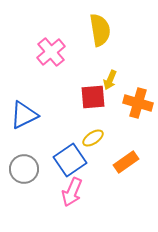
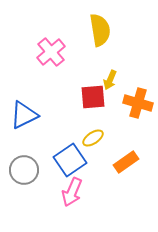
gray circle: moved 1 px down
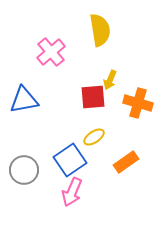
blue triangle: moved 15 px up; rotated 16 degrees clockwise
yellow ellipse: moved 1 px right, 1 px up
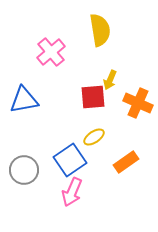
orange cross: rotated 8 degrees clockwise
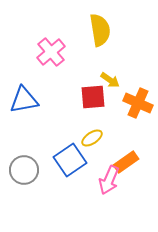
yellow arrow: rotated 78 degrees counterclockwise
yellow ellipse: moved 2 px left, 1 px down
pink arrow: moved 37 px right, 12 px up
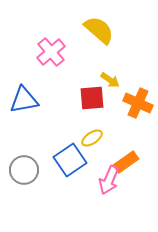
yellow semicircle: moved 1 px left; rotated 40 degrees counterclockwise
red square: moved 1 px left, 1 px down
